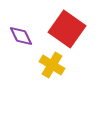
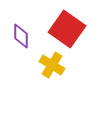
purple diamond: rotated 25 degrees clockwise
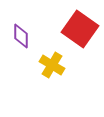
red square: moved 13 px right
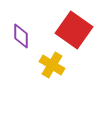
red square: moved 6 px left, 1 px down
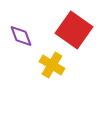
purple diamond: rotated 20 degrees counterclockwise
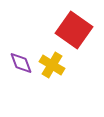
purple diamond: moved 27 px down
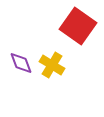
red square: moved 4 px right, 4 px up
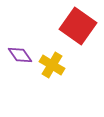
purple diamond: moved 1 px left, 8 px up; rotated 15 degrees counterclockwise
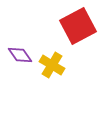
red square: rotated 27 degrees clockwise
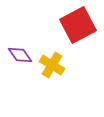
red square: moved 1 px up
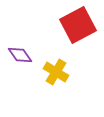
yellow cross: moved 4 px right, 7 px down
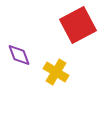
purple diamond: moved 1 px left; rotated 15 degrees clockwise
